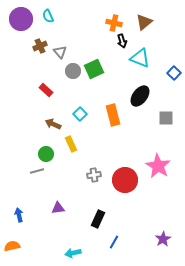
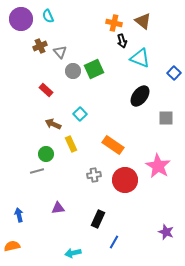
brown triangle: moved 1 px left, 1 px up; rotated 42 degrees counterclockwise
orange rectangle: moved 30 px down; rotated 40 degrees counterclockwise
purple star: moved 3 px right, 7 px up; rotated 21 degrees counterclockwise
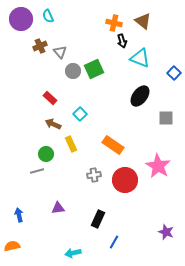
red rectangle: moved 4 px right, 8 px down
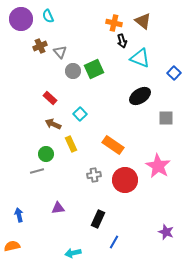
black ellipse: rotated 20 degrees clockwise
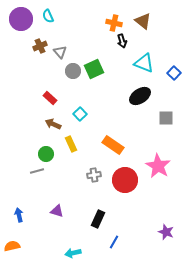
cyan triangle: moved 4 px right, 5 px down
purple triangle: moved 1 px left, 3 px down; rotated 24 degrees clockwise
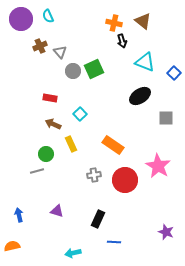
cyan triangle: moved 1 px right, 1 px up
red rectangle: rotated 32 degrees counterclockwise
blue line: rotated 64 degrees clockwise
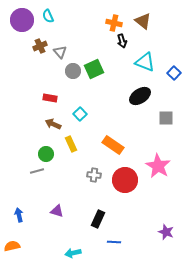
purple circle: moved 1 px right, 1 px down
gray cross: rotated 16 degrees clockwise
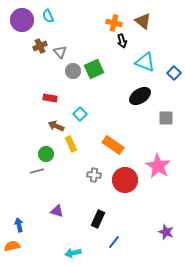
brown arrow: moved 3 px right, 2 px down
blue arrow: moved 10 px down
blue line: rotated 56 degrees counterclockwise
